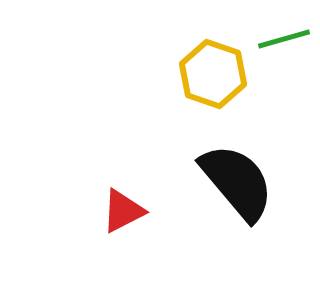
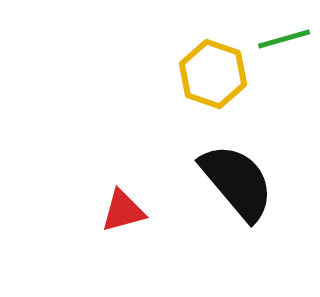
red triangle: rotated 12 degrees clockwise
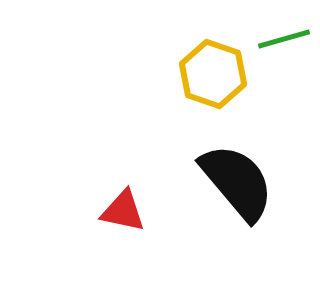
red triangle: rotated 27 degrees clockwise
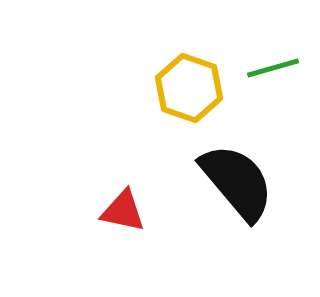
green line: moved 11 px left, 29 px down
yellow hexagon: moved 24 px left, 14 px down
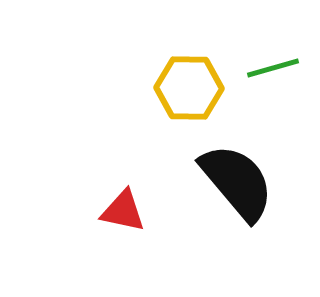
yellow hexagon: rotated 18 degrees counterclockwise
